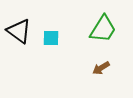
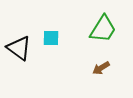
black triangle: moved 17 px down
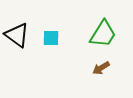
green trapezoid: moved 5 px down
black triangle: moved 2 px left, 13 px up
